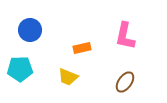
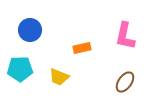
yellow trapezoid: moved 9 px left
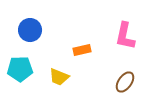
orange rectangle: moved 2 px down
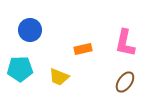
pink L-shape: moved 7 px down
orange rectangle: moved 1 px right, 1 px up
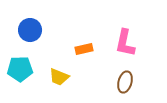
orange rectangle: moved 1 px right
brown ellipse: rotated 20 degrees counterclockwise
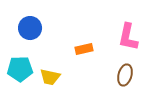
blue circle: moved 2 px up
pink L-shape: moved 3 px right, 6 px up
yellow trapezoid: moved 9 px left; rotated 10 degrees counterclockwise
brown ellipse: moved 7 px up
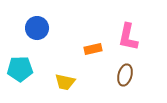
blue circle: moved 7 px right
orange rectangle: moved 9 px right
yellow trapezoid: moved 15 px right, 5 px down
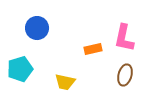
pink L-shape: moved 4 px left, 1 px down
cyan pentagon: rotated 15 degrees counterclockwise
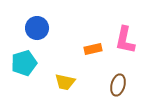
pink L-shape: moved 1 px right, 2 px down
cyan pentagon: moved 4 px right, 6 px up
brown ellipse: moved 7 px left, 10 px down
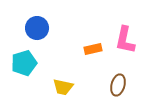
yellow trapezoid: moved 2 px left, 5 px down
